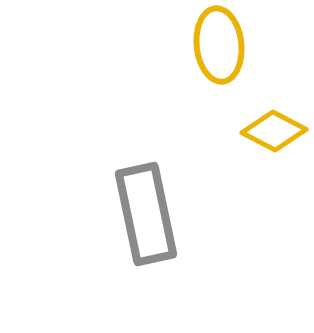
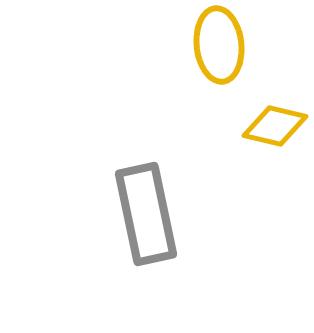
yellow diamond: moved 1 px right, 5 px up; rotated 14 degrees counterclockwise
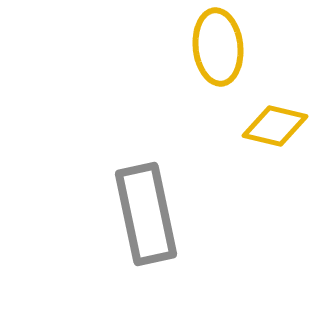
yellow ellipse: moved 1 px left, 2 px down
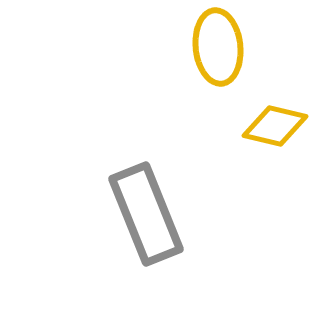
gray rectangle: rotated 10 degrees counterclockwise
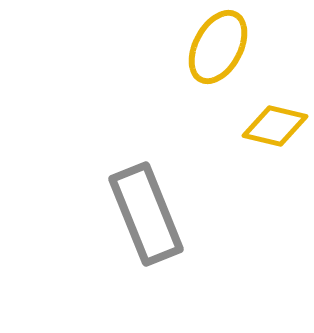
yellow ellipse: rotated 34 degrees clockwise
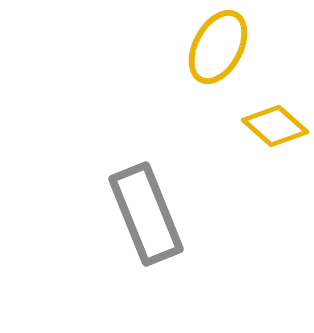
yellow diamond: rotated 28 degrees clockwise
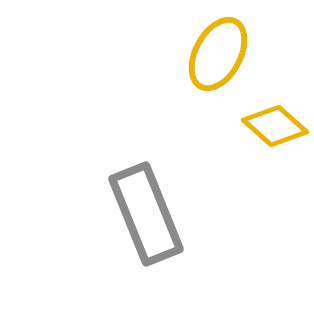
yellow ellipse: moved 7 px down
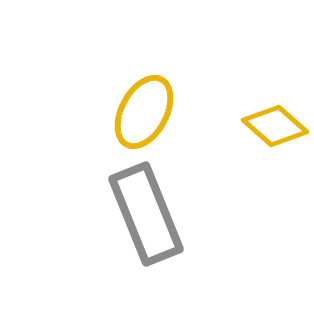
yellow ellipse: moved 74 px left, 58 px down
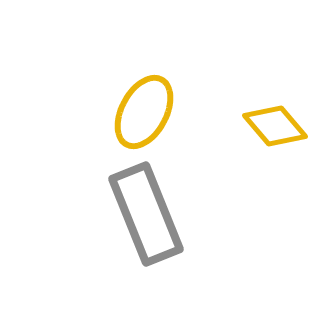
yellow diamond: rotated 8 degrees clockwise
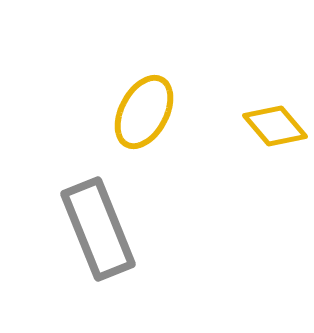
gray rectangle: moved 48 px left, 15 px down
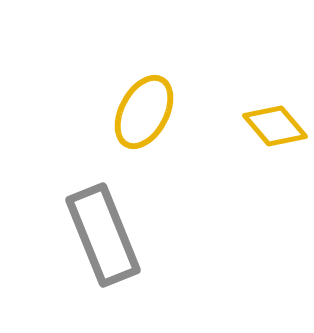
gray rectangle: moved 5 px right, 6 px down
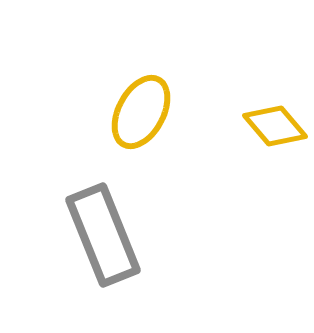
yellow ellipse: moved 3 px left
